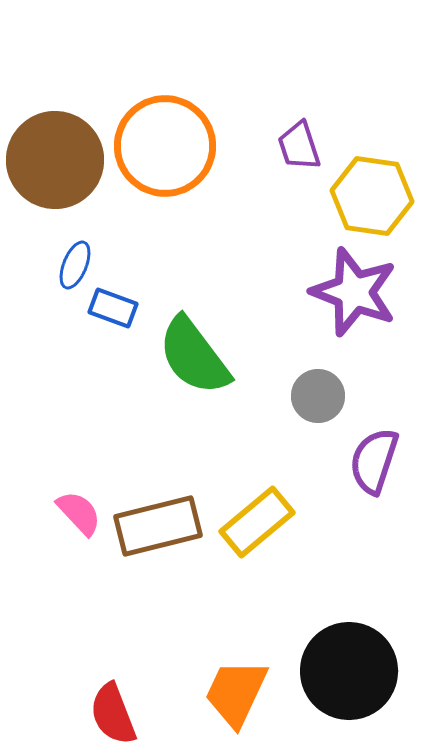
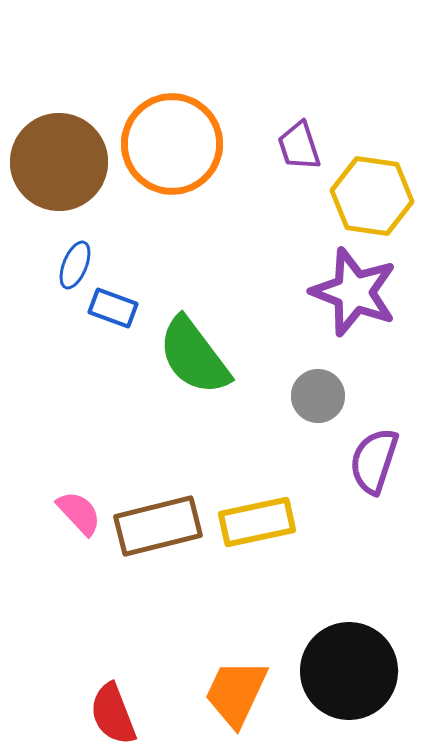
orange circle: moved 7 px right, 2 px up
brown circle: moved 4 px right, 2 px down
yellow rectangle: rotated 28 degrees clockwise
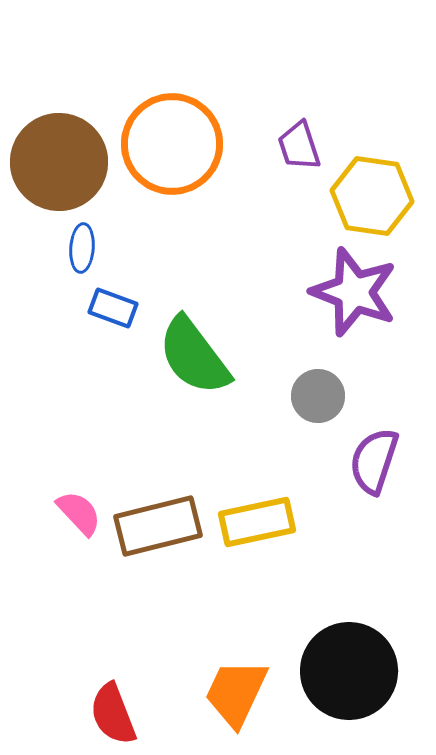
blue ellipse: moved 7 px right, 17 px up; rotated 18 degrees counterclockwise
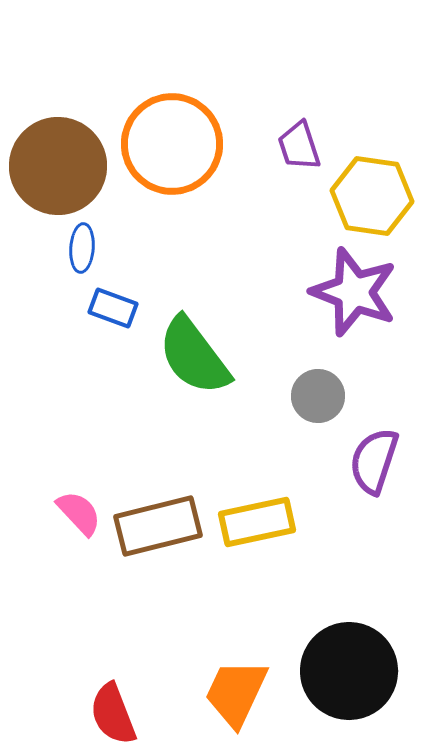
brown circle: moved 1 px left, 4 px down
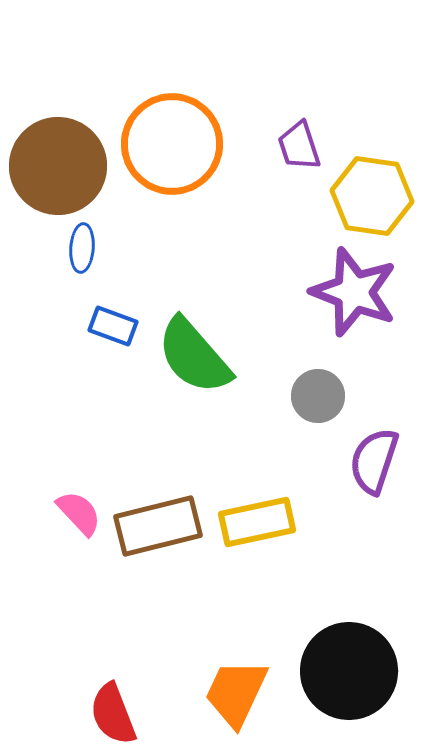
blue rectangle: moved 18 px down
green semicircle: rotated 4 degrees counterclockwise
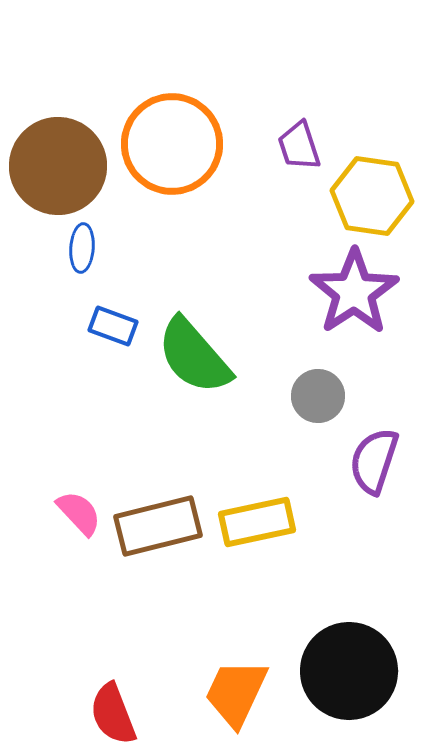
purple star: rotated 18 degrees clockwise
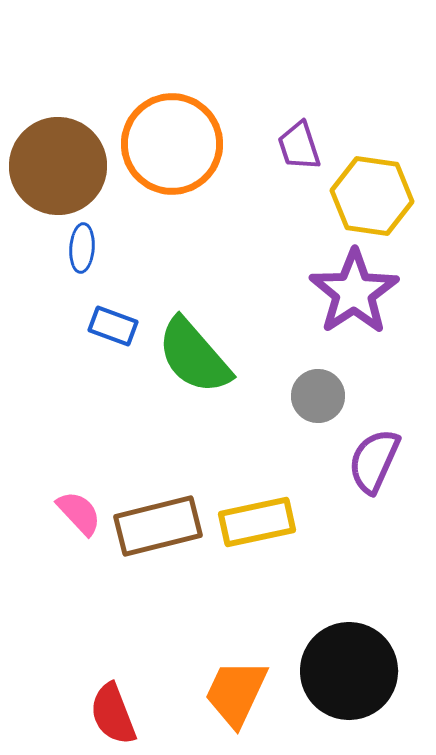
purple semicircle: rotated 6 degrees clockwise
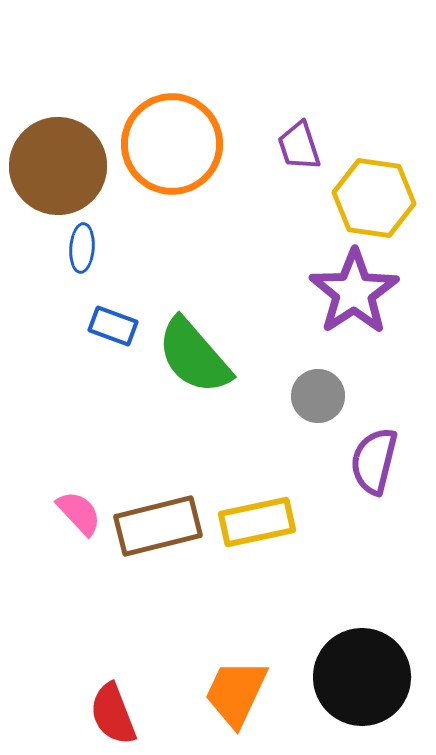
yellow hexagon: moved 2 px right, 2 px down
purple semicircle: rotated 10 degrees counterclockwise
black circle: moved 13 px right, 6 px down
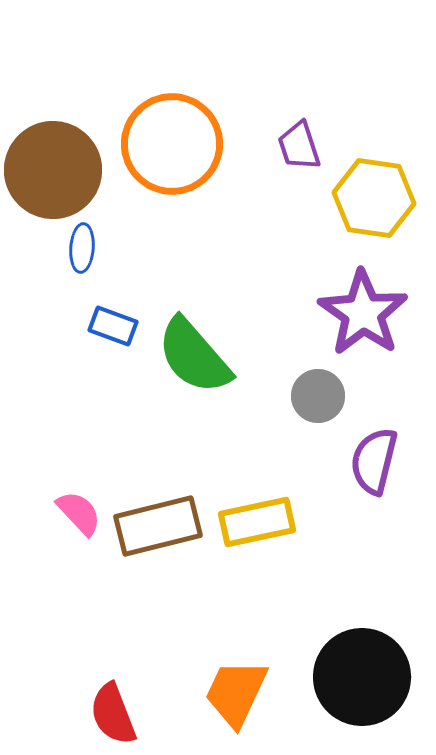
brown circle: moved 5 px left, 4 px down
purple star: moved 9 px right, 21 px down; rotated 4 degrees counterclockwise
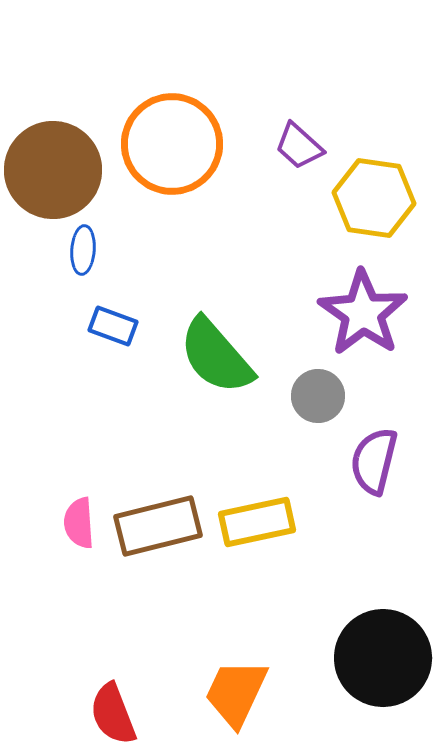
purple trapezoid: rotated 30 degrees counterclockwise
blue ellipse: moved 1 px right, 2 px down
green semicircle: moved 22 px right
pink semicircle: moved 10 px down; rotated 141 degrees counterclockwise
black circle: moved 21 px right, 19 px up
